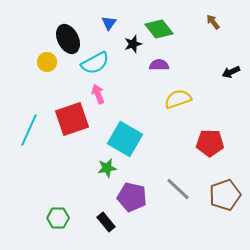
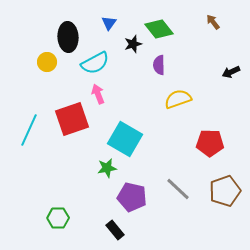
black ellipse: moved 2 px up; rotated 24 degrees clockwise
purple semicircle: rotated 90 degrees counterclockwise
brown pentagon: moved 4 px up
black rectangle: moved 9 px right, 8 px down
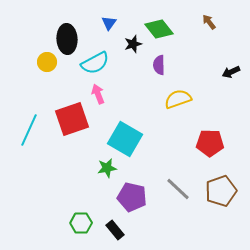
brown arrow: moved 4 px left
black ellipse: moved 1 px left, 2 px down
brown pentagon: moved 4 px left
green hexagon: moved 23 px right, 5 px down
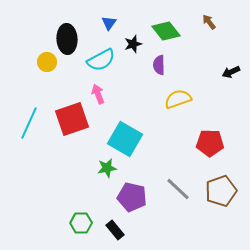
green diamond: moved 7 px right, 2 px down
cyan semicircle: moved 6 px right, 3 px up
cyan line: moved 7 px up
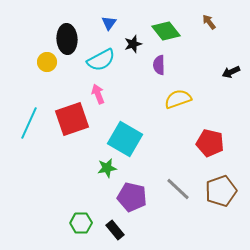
red pentagon: rotated 12 degrees clockwise
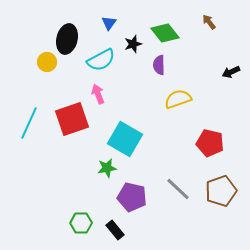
green diamond: moved 1 px left, 2 px down
black ellipse: rotated 16 degrees clockwise
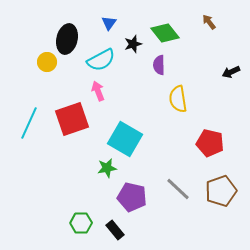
pink arrow: moved 3 px up
yellow semicircle: rotated 80 degrees counterclockwise
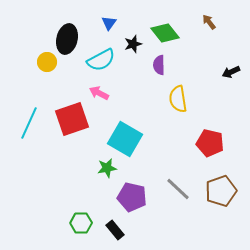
pink arrow: moved 1 px right, 2 px down; rotated 42 degrees counterclockwise
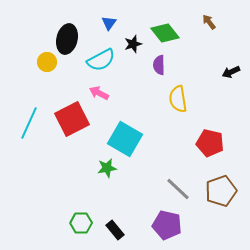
red square: rotated 8 degrees counterclockwise
purple pentagon: moved 35 px right, 28 px down
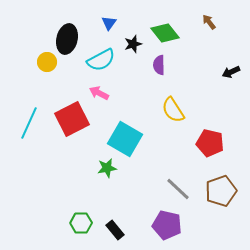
yellow semicircle: moved 5 px left, 11 px down; rotated 24 degrees counterclockwise
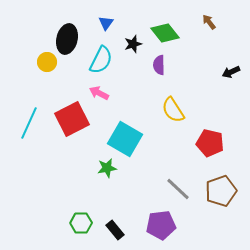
blue triangle: moved 3 px left
cyan semicircle: rotated 36 degrees counterclockwise
purple pentagon: moved 6 px left; rotated 20 degrees counterclockwise
